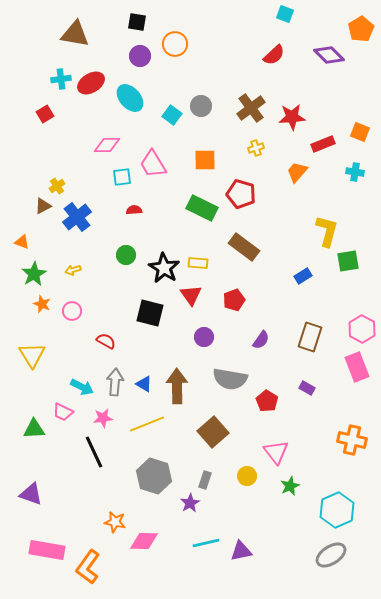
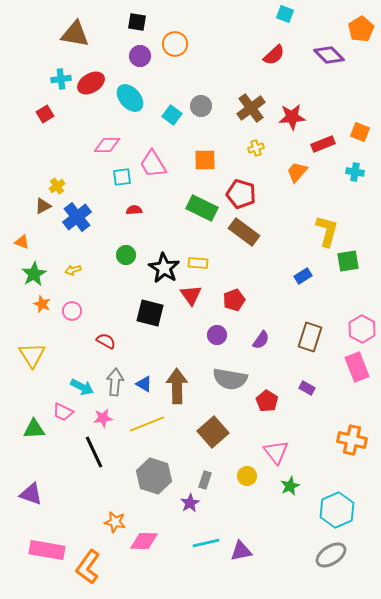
brown rectangle at (244, 247): moved 15 px up
purple circle at (204, 337): moved 13 px right, 2 px up
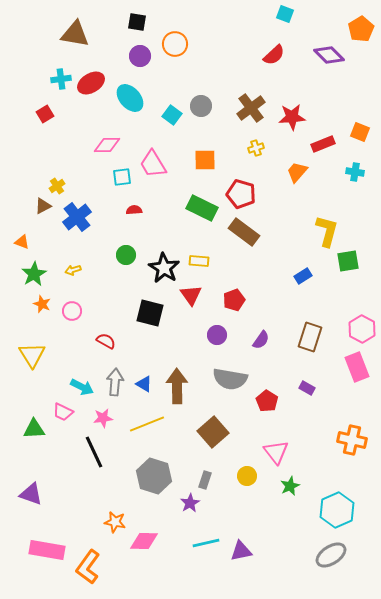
yellow rectangle at (198, 263): moved 1 px right, 2 px up
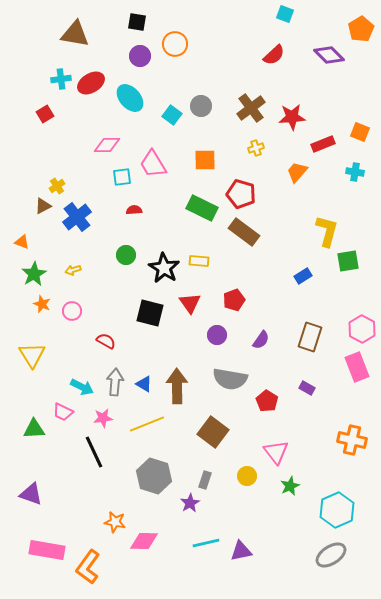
red triangle at (191, 295): moved 1 px left, 8 px down
brown square at (213, 432): rotated 12 degrees counterclockwise
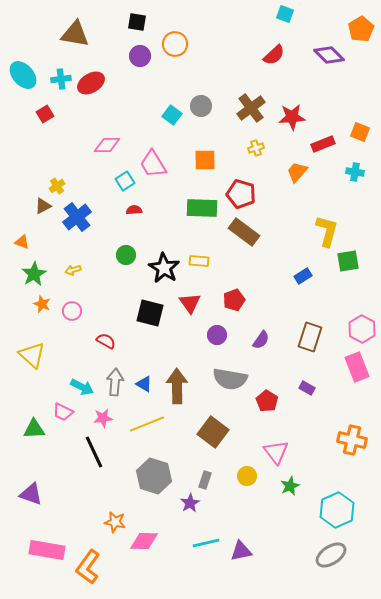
cyan ellipse at (130, 98): moved 107 px left, 23 px up
cyan square at (122, 177): moved 3 px right, 4 px down; rotated 24 degrees counterclockwise
green rectangle at (202, 208): rotated 24 degrees counterclockwise
yellow triangle at (32, 355): rotated 16 degrees counterclockwise
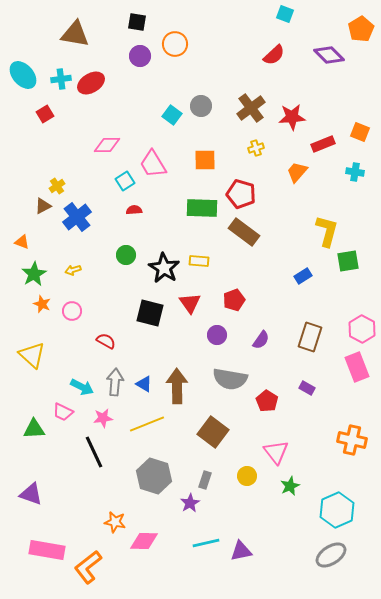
orange L-shape at (88, 567): rotated 16 degrees clockwise
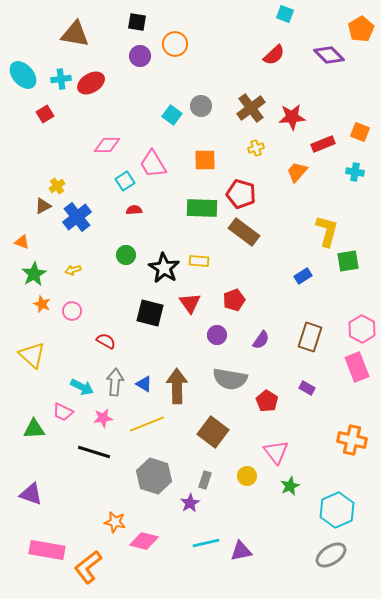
black line at (94, 452): rotated 48 degrees counterclockwise
pink diamond at (144, 541): rotated 12 degrees clockwise
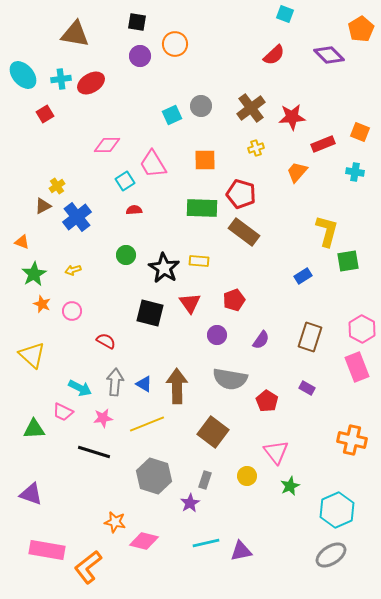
cyan square at (172, 115): rotated 30 degrees clockwise
cyan arrow at (82, 387): moved 2 px left, 1 px down
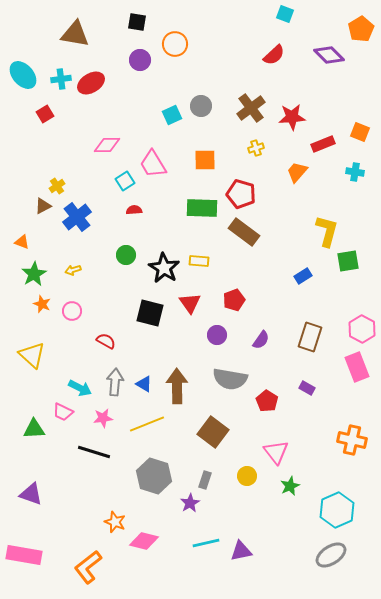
purple circle at (140, 56): moved 4 px down
orange star at (115, 522): rotated 10 degrees clockwise
pink rectangle at (47, 550): moved 23 px left, 5 px down
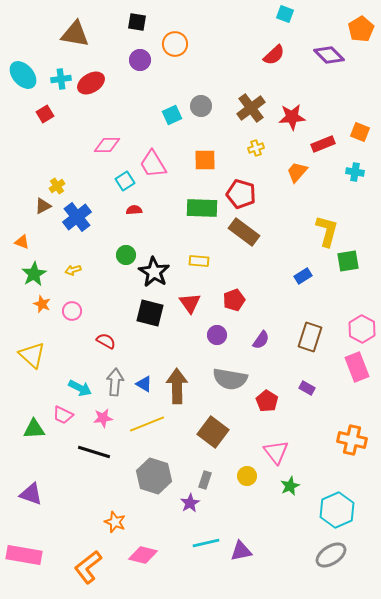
black star at (164, 268): moved 10 px left, 4 px down
pink trapezoid at (63, 412): moved 3 px down
pink diamond at (144, 541): moved 1 px left, 14 px down
